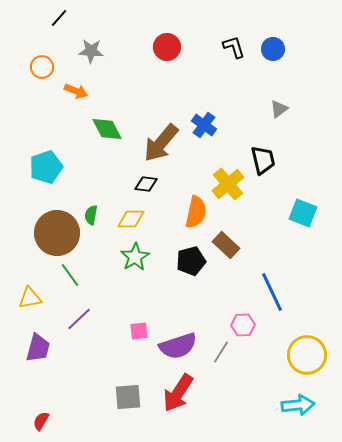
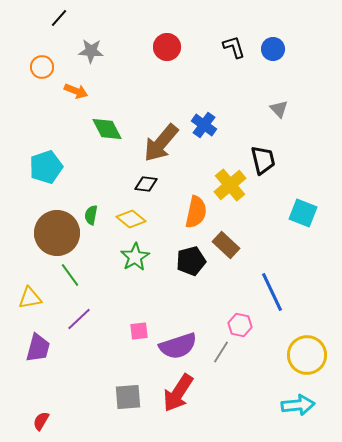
gray triangle: rotated 36 degrees counterclockwise
yellow cross: moved 2 px right, 1 px down
yellow diamond: rotated 40 degrees clockwise
pink hexagon: moved 3 px left; rotated 15 degrees clockwise
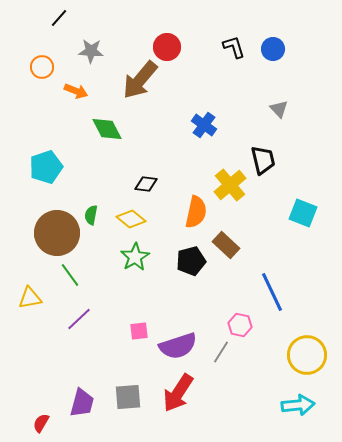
brown arrow: moved 21 px left, 63 px up
purple trapezoid: moved 44 px right, 55 px down
red semicircle: moved 2 px down
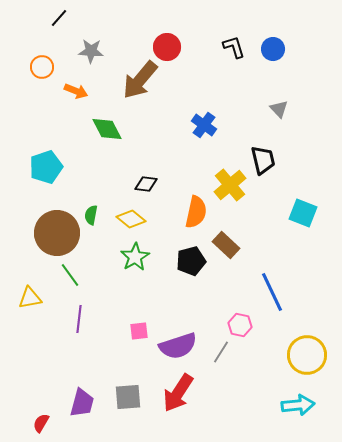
purple line: rotated 40 degrees counterclockwise
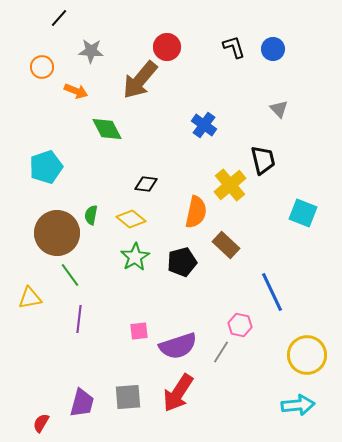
black pentagon: moved 9 px left, 1 px down
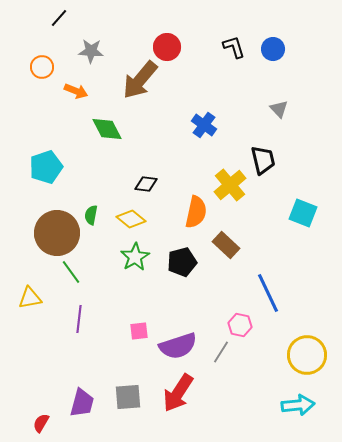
green line: moved 1 px right, 3 px up
blue line: moved 4 px left, 1 px down
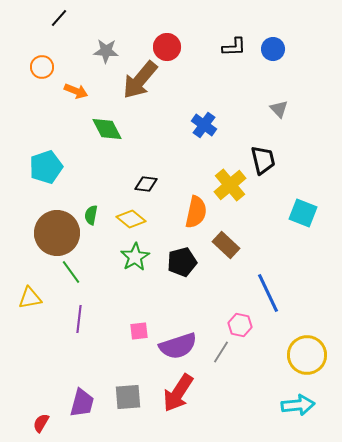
black L-shape: rotated 105 degrees clockwise
gray star: moved 15 px right
